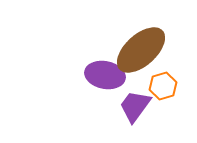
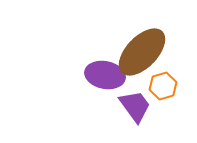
brown ellipse: moved 1 px right, 2 px down; rotated 4 degrees counterclockwise
purple trapezoid: rotated 108 degrees clockwise
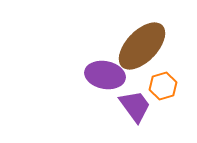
brown ellipse: moved 6 px up
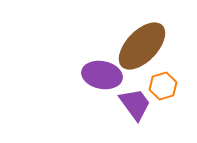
purple ellipse: moved 3 px left
purple trapezoid: moved 2 px up
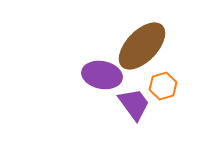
purple trapezoid: moved 1 px left
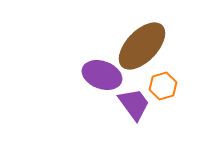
purple ellipse: rotated 9 degrees clockwise
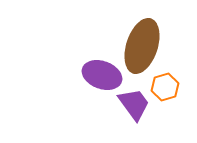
brown ellipse: rotated 26 degrees counterclockwise
orange hexagon: moved 2 px right, 1 px down
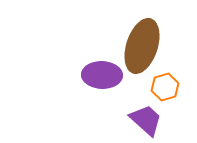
purple ellipse: rotated 18 degrees counterclockwise
purple trapezoid: moved 12 px right, 16 px down; rotated 12 degrees counterclockwise
